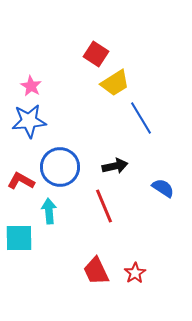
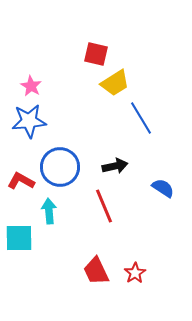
red square: rotated 20 degrees counterclockwise
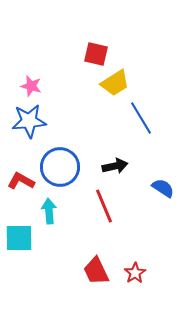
pink star: rotated 15 degrees counterclockwise
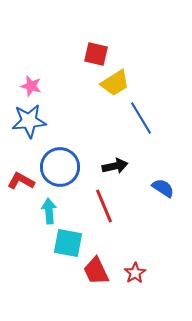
cyan square: moved 49 px right, 5 px down; rotated 12 degrees clockwise
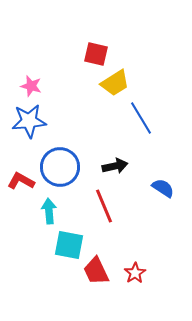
cyan square: moved 1 px right, 2 px down
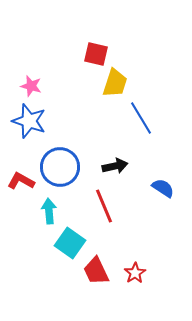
yellow trapezoid: rotated 40 degrees counterclockwise
blue star: rotated 24 degrees clockwise
cyan square: moved 1 px right, 2 px up; rotated 24 degrees clockwise
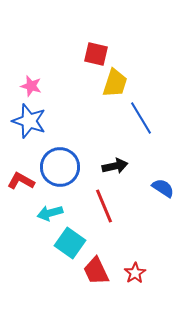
cyan arrow: moved 1 px right, 2 px down; rotated 100 degrees counterclockwise
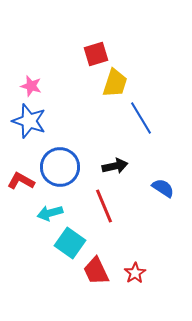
red square: rotated 30 degrees counterclockwise
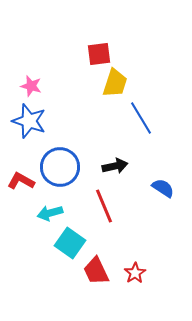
red square: moved 3 px right; rotated 10 degrees clockwise
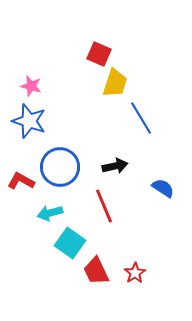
red square: rotated 30 degrees clockwise
